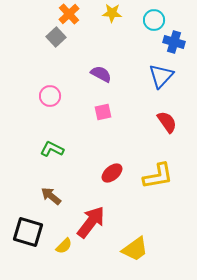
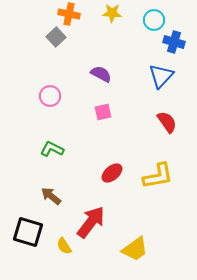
orange cross: rotated 35 degrees counterclockwise
yellow semicircle: rotated 102 degrees clockwise
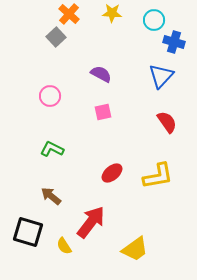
orange cross: rotated 30 degrees clockwise
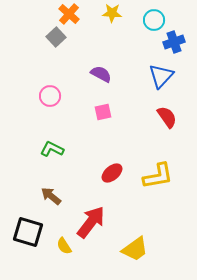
blue cross: rotated 35 degrees counterclockwise
red semicircle: moved 5 px up
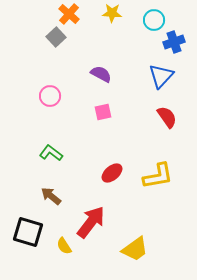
green L-shape: moved 1 px left, 4 px down; rotated 10 degrees clockwise
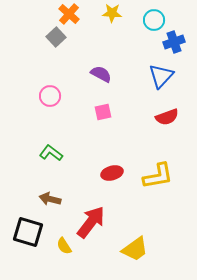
red semicircle: rotated 105 degrees clockwise
red ellipse: rotated 25 degrees clockwise
brown arrow: moved 1 px left, 3 px down; rotated 25 degrees counterclockwise
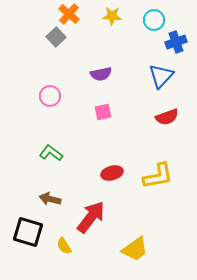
yellow star: moved 3 px down
blue cross: moved 2 px right
purple semicircle: rotated 140 degrees clockwise
red arrow: moved 5 px up
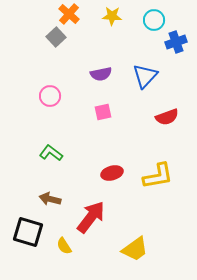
blue triangle: moved 16 px left
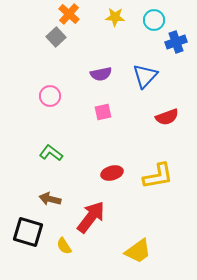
yellow star: moved 3 px right, 1 px down
yellow trapezoid: moved 3 px right, 2 px down
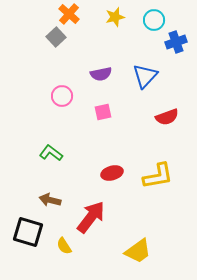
yellow star: rotated 18 degrees counterclockwise
pink circle: moved 12 px right
brown arrow: moved 1 px down
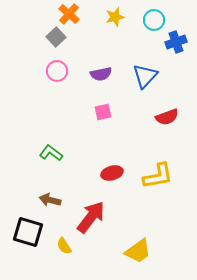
pink circle: moved 5 px left, 25 px up
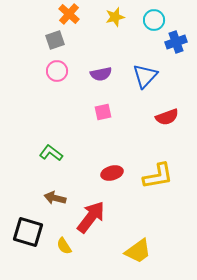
gray square: moved 1 px left, 3 px down; rotated 24 degrees clockwise
brown arrow: moved 5 px right, 2 px up
